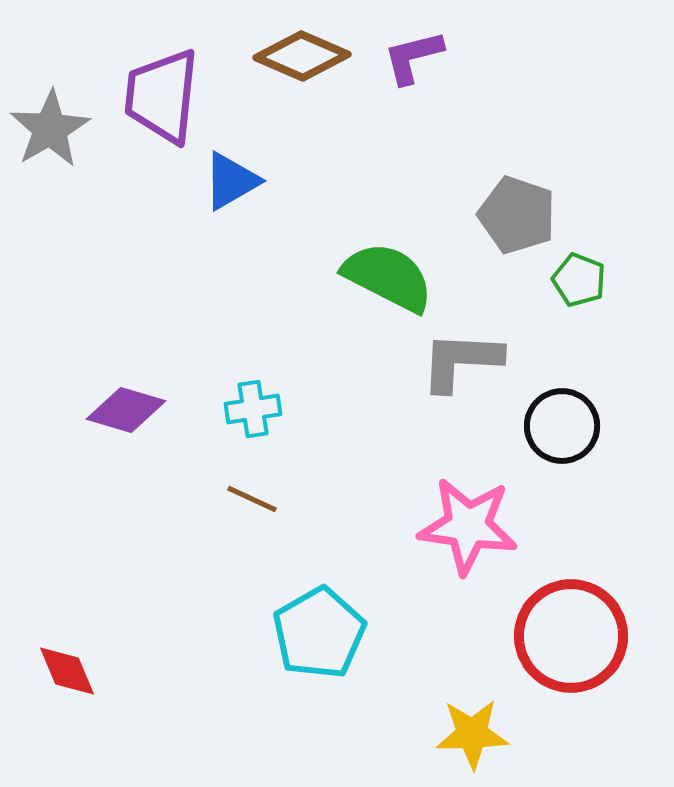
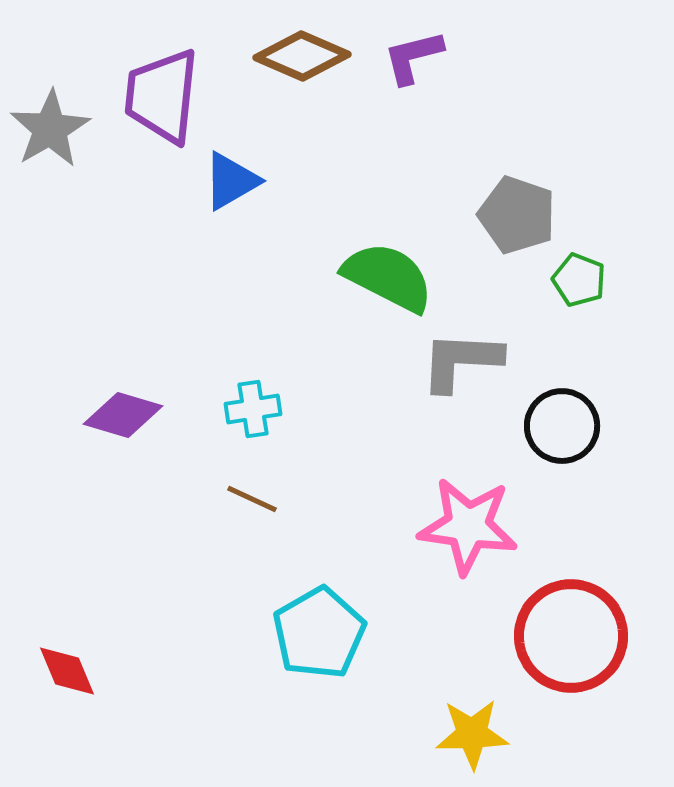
purple diamond: moved 3 px left, 5 px down
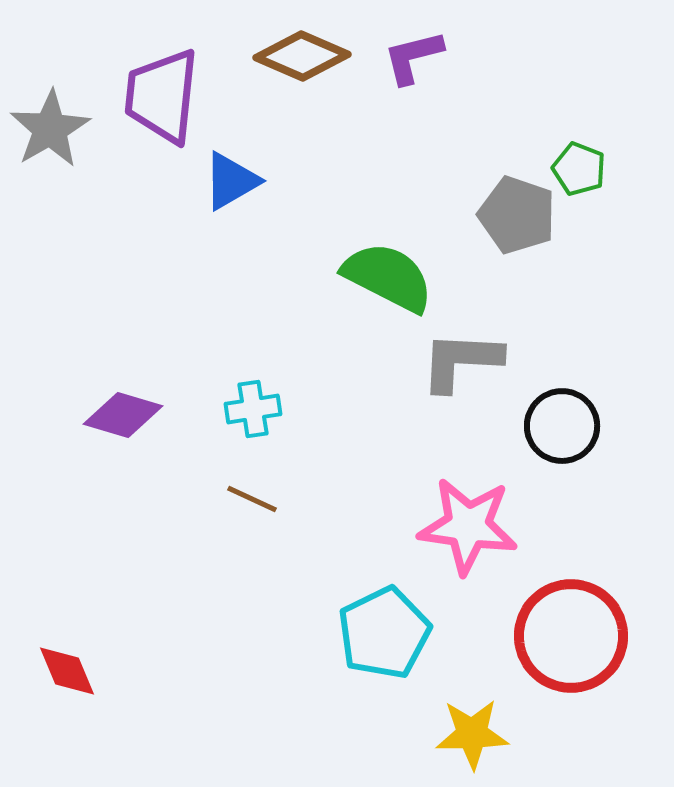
green pentagon: moved 111 px up
cyan pentagon: moved 65 px right; rotated 4 degrees clockwise
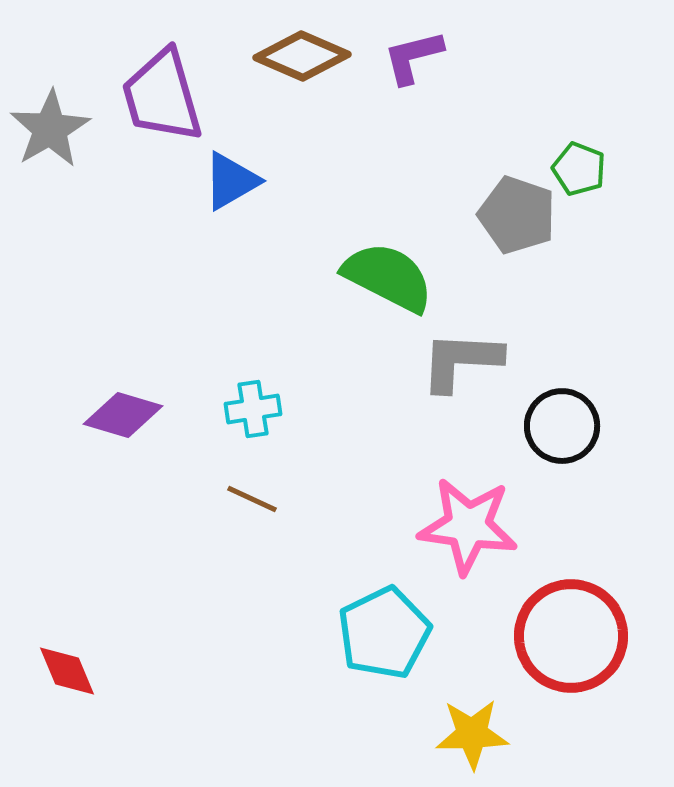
purple trapezoid: rotated 22 degrees counterclockwise
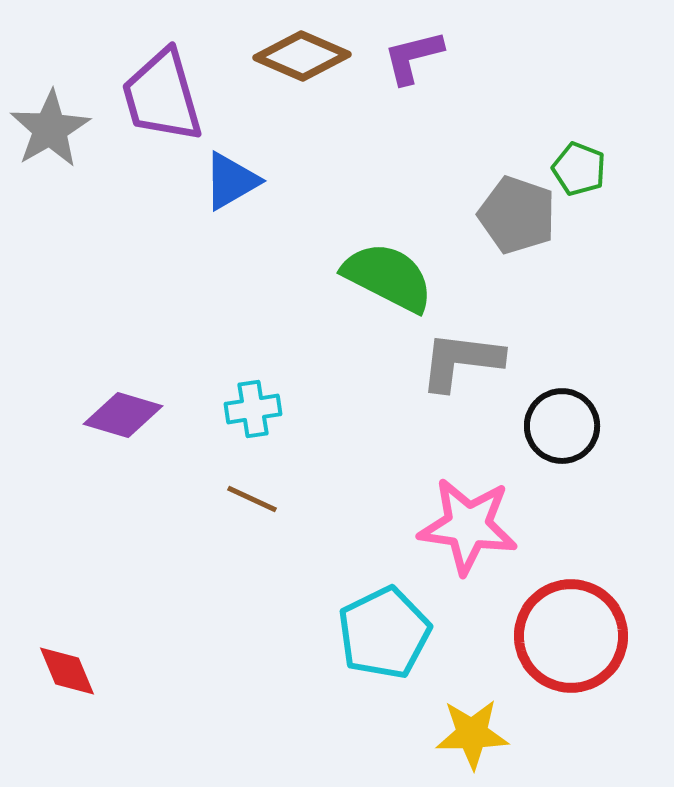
gray L-shape: rotated 4 degrees clockwise
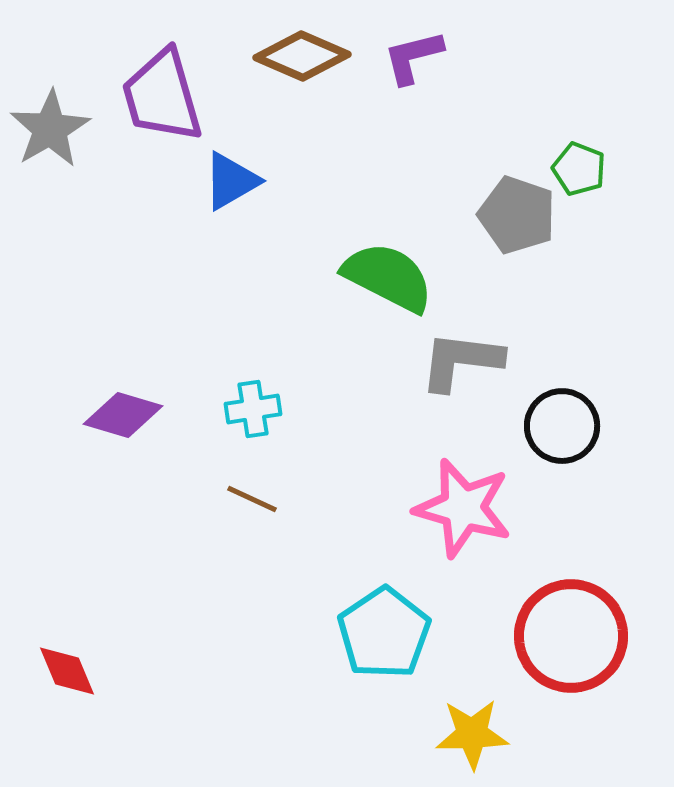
pink star: moved 5 px left, 18 px up; rotated 8 degrees clockwise
cyan pentagon: rotated 8 degrees counterclockwise
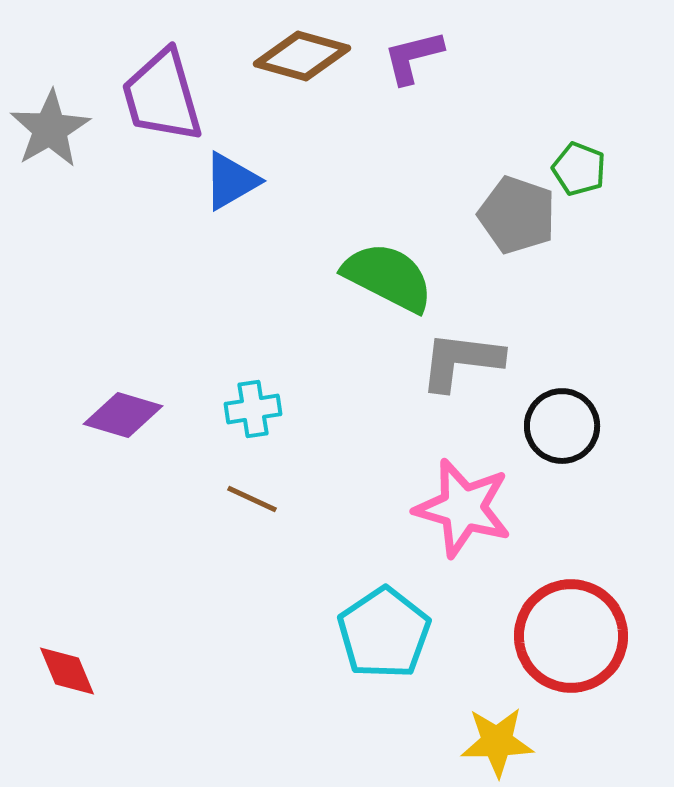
brown diamond: rotated 8 degrees counterclockwise
yellow star: moved 25 px right, 8 px down
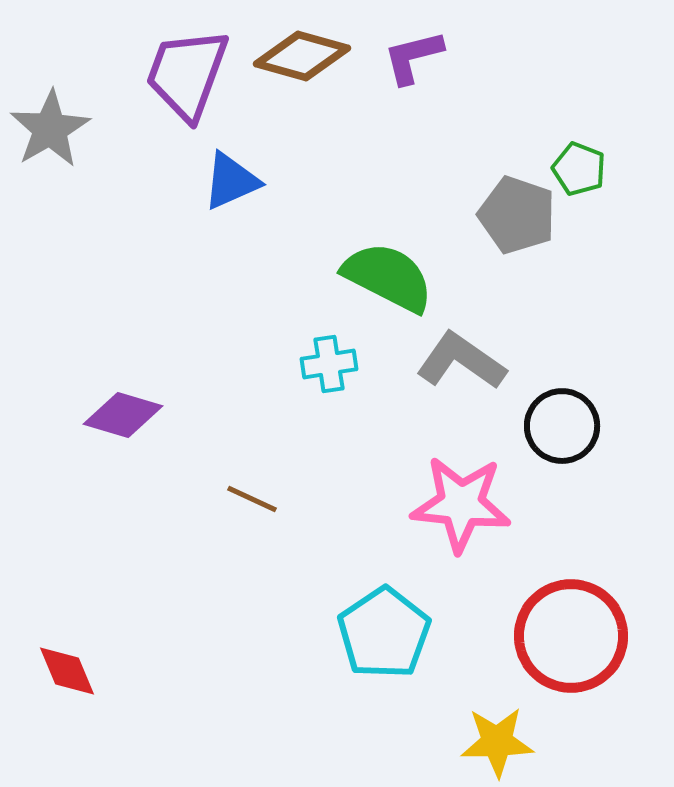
purple trapezoid: moved 25 px right, 22 px up; rotated 36 degrees clockwise
blue triangle: rotated 6 degrees clockwise
gray L-shape: rotated 28 degrees clockwise
cyan cross: moved 76 px right, 45 px up
pink star: moved 2 px left, 4 px up; rotated 10 degrees counterclockwise
